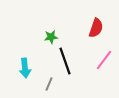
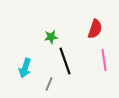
red semicircle: moved 1 px left, 1 px down
pink line: rotated 45 degrees counterclockwise
cyan arrow: rotated 24 degrees clockwise
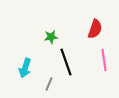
black line: moved 1 px right, 1 px down
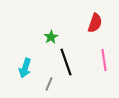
red semicircle: moved 6 px up
green star: rotated 24 degrees counterclockwise
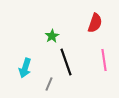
green star: moved 1 px right, 1 px up
